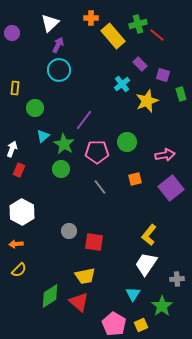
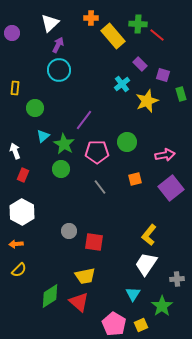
green cross at (138, 24): rotated 18 degrees clockwise
white arrow at (12, 149): moved 3 px right, 2 px down; rotated 42 degrees counterclockwise
red rectangle at (19, 170): moved 4 px right, 5 px down
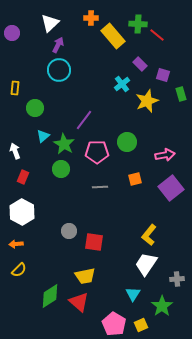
red rectangle at (23, 175): moved 2 px down
gray line at (100, 187): rotated 56 degrees counterclockwise
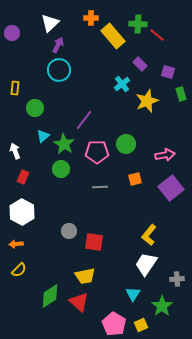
purple square at (163, 75): moved 5 px right, 3 px up
green circle at (127, 142): moved 1 px left, 2 px down
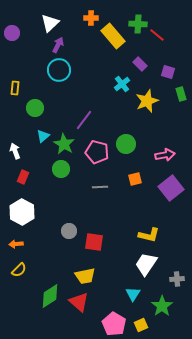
pink pentagon at (97, 152): rotated 15 degrees clockwise
yellow L-shape at (149, 235): rotated 115 degrees counterclockwise
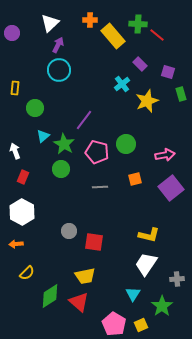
orange cross at (91, 18): moved 1 px left, 2 px down
yellow semicircle at (19, 270): moved 8 px right, 3 px down
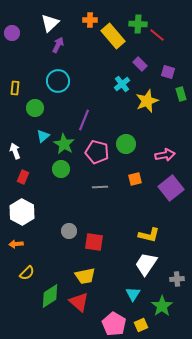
cyan circle at (59, 70): moved 1 px left, 11 px down
purple line at (84, 120): rotated 15 degrees counterclockwise
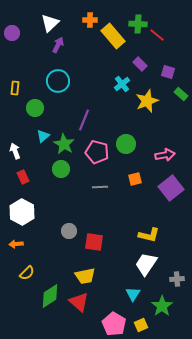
green rectangle at (181, 94): rotated 32 degrees counterclockwise
red rectangle at (23, 177): rotated 48 degrees counterclockwise
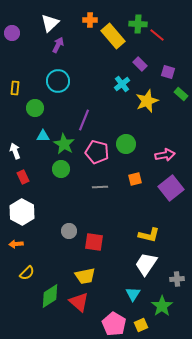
cyan triangle at (43, 136): rotated 40 degrees clockwise
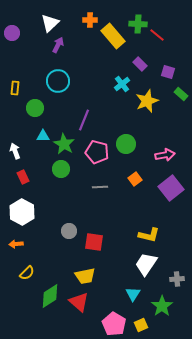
orange square at (135, 179): rotated 24 degrees counterclockwise
